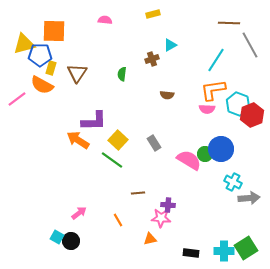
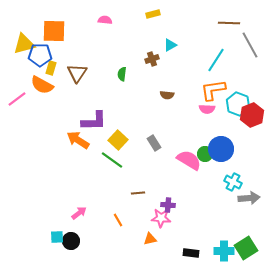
cyan square at (57, 237): rotated 32 degrees counterclockwise
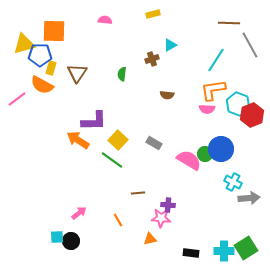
gray rectangle at (154, 143): rotated 28 degrees counterclockwise
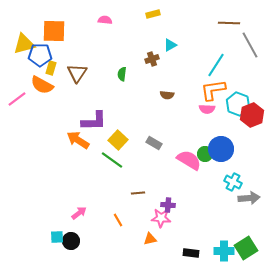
cyan line at (216, 60): moved 5 px down
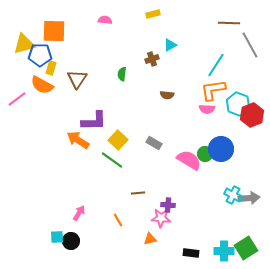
brown triangle at (77, 73): moved 6 px down
cyan cross at (233, 182): moved 13 px down
pink arrow at (79, 213): rotated 21 degrees counterclockwise
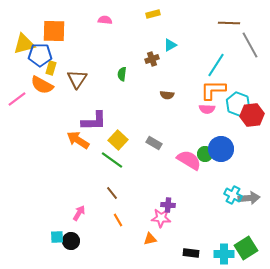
orange L-shape at (213, 90): rotated 8 degrees clockwise
red hexagon at (252, 115): rotated 15 degrees clockwise
brown line at (138, 193): moved 26 px left; rotated 56 degrees clockwise
cyan cross at (224, 251): moved 3 px down
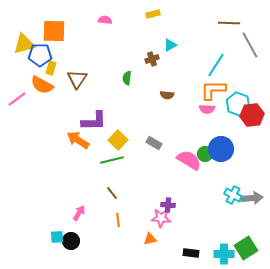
green semicircle at (122, 74): moved 5 px right, 4 px down
green line at (112, 160): rotated 50 degrees counterclockwise
gray arrow at (249, 198): moved 3 px right
orange line at (118, 220): rotated 24 degrees clockwise
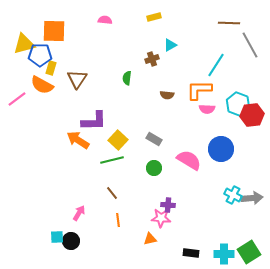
yellow rectangle at (153, 14): moved 1 px right, 3 px down
orange L-shape at (213, 90): moved 14 px left
gray rectangle at (154, 143): moved 4 px up
green circle at (205, 154): moved 51 px left, 14 px down
green square at (246, 248): moved 3 px right, 4 px down
